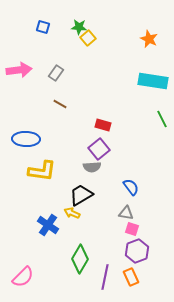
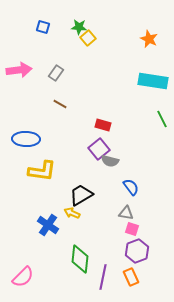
gray semicircle: moved 18 px right, 6 px up; rotated 18 degrees clockwise
green diamond: rotated 24 degrees counterclockwise
purple line: moved 2 px left
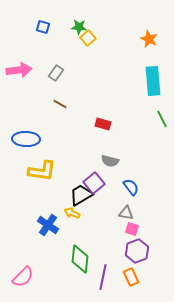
cyan rectangle: rotated 76 degrees clockwise
red rectangle: moved 1 px up
purple square: moved 5 px left, 34 px down
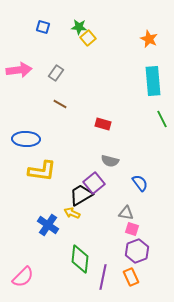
blue semicircle: moved 9 px right, 4 px up
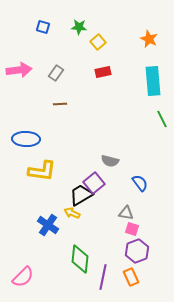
yellow square: moved 10 px right, 4 px down
brown line: rotated 32 degrees counterclockwise
red rectangle: moved 52 px up; rotated 28 degrees counterclockwise
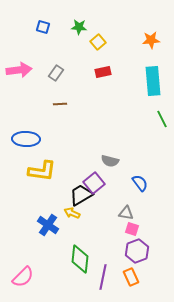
orange star: moved 2 px right, 1 px down; rotated 30 degrees counterclockwise
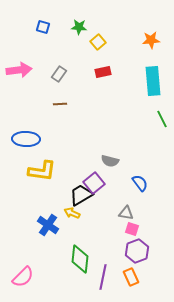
gray rectangle: moved 3 px right, 1 px down
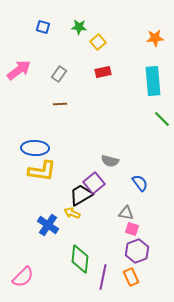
orange star: moved 4 px right, 2 px up
pink arrow: rotated 30 degrees counterclockwise
green line: rotated 18 degrees counterclockwise
blue ellipse: moved 9 px right, 9 px down
